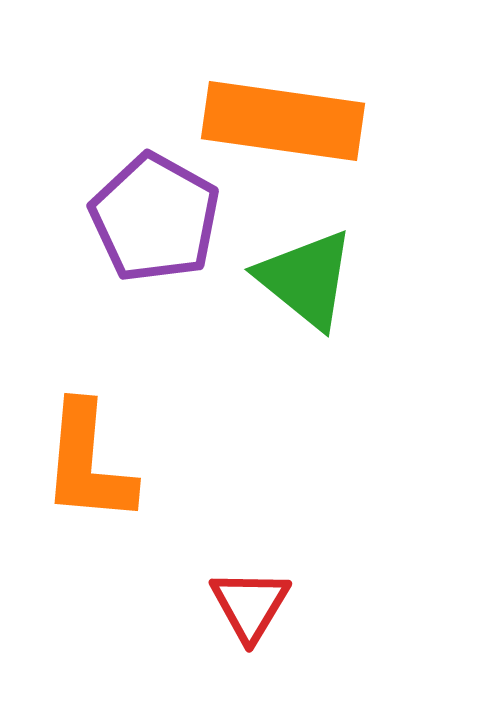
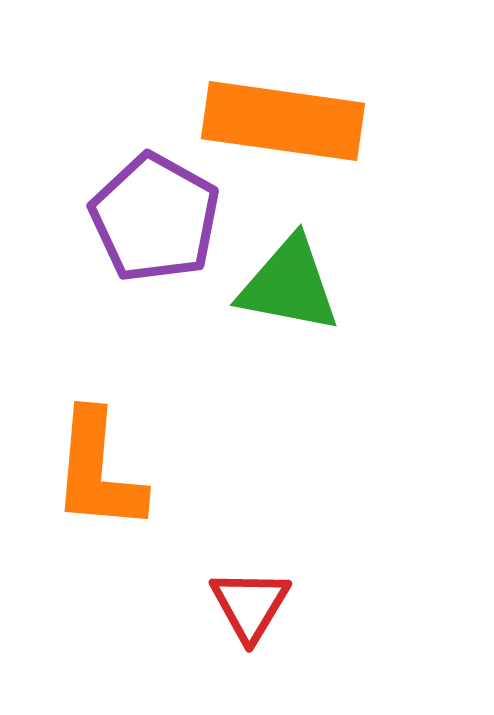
green triangle: moved 17 px left, 6 px down; rotated 28 degrees counterclockwise
orange L-shape: moved 10 px right, 8 px down
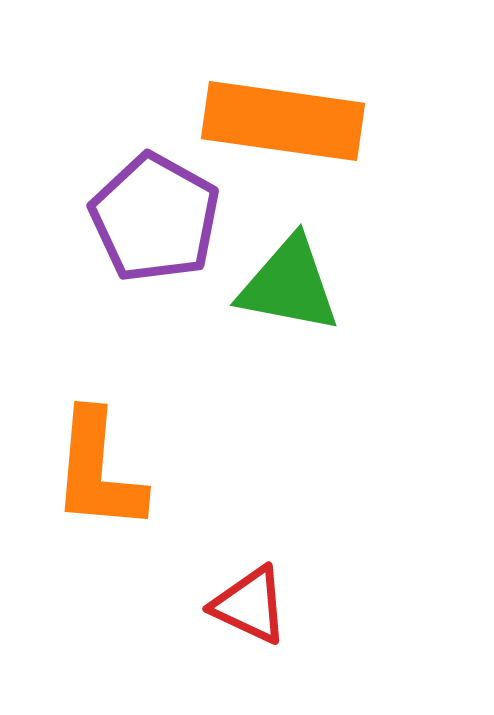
red triangle: rotated 36 degrees counterclockwise
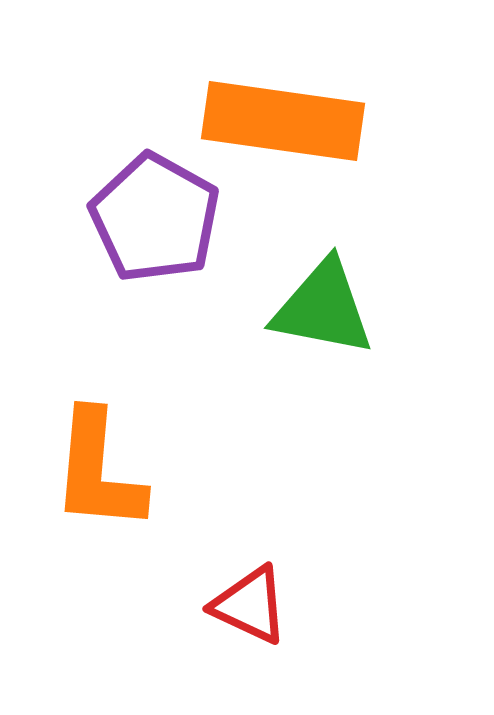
green triangle: moved 34 px right, 23 px down
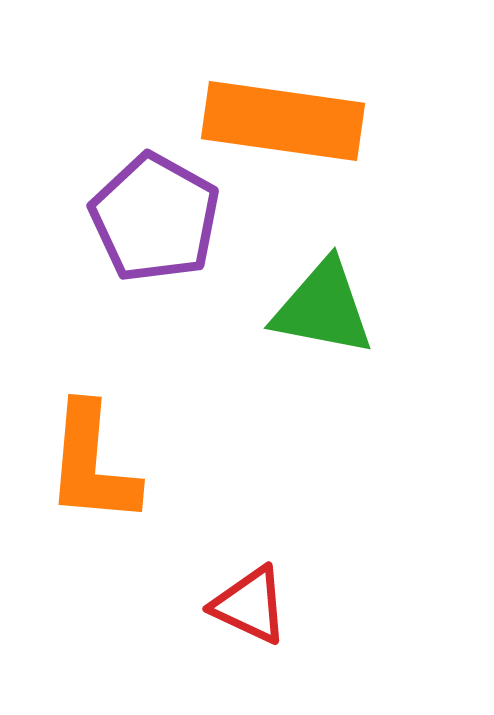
orange L-shape: moved 6 px left, 7 px up
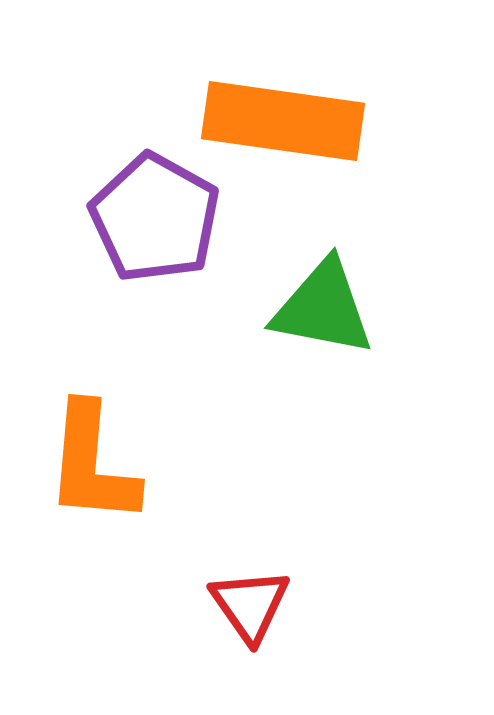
red triangle: rotated 30 degrees clockwise
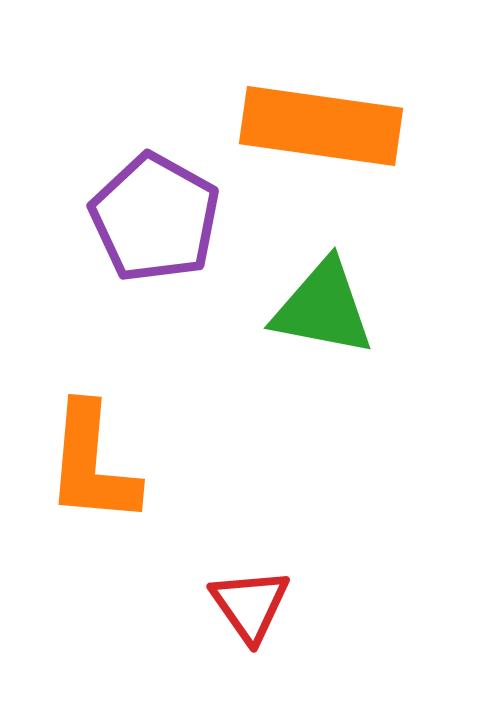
orange rectangle: moved 38 px right, 5 px down
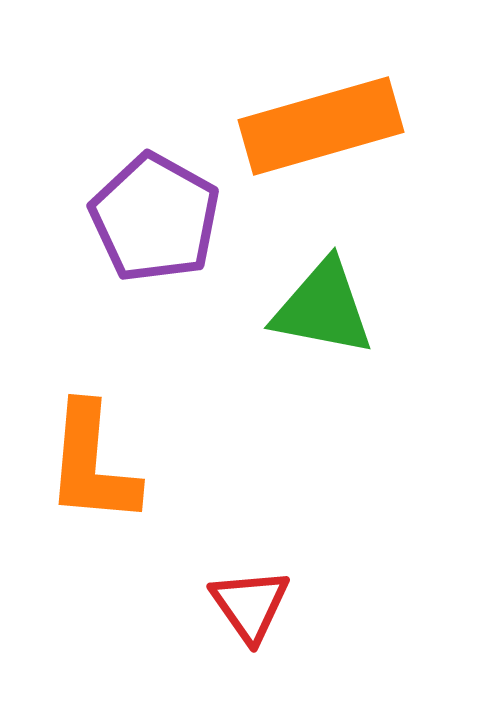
orange rectangle: rotated 24 degrees counterclockwise
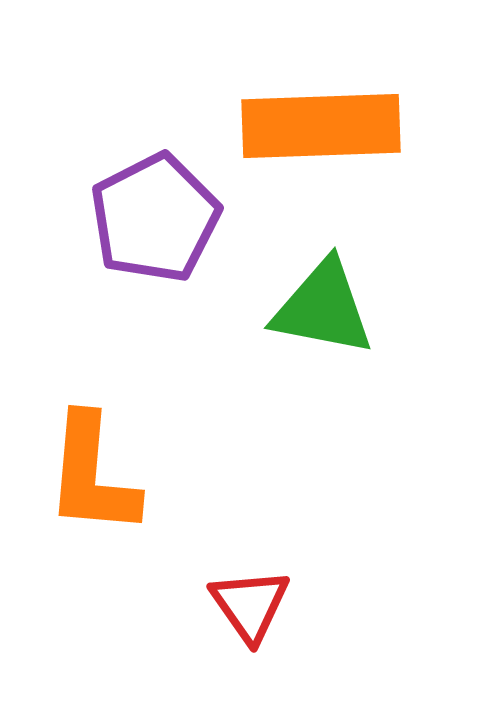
orange rectangle: rotated 14 degrees clockwise
purple pentagon: rotated 16 degrees clockwise
orange L-shape: moved 11 px down
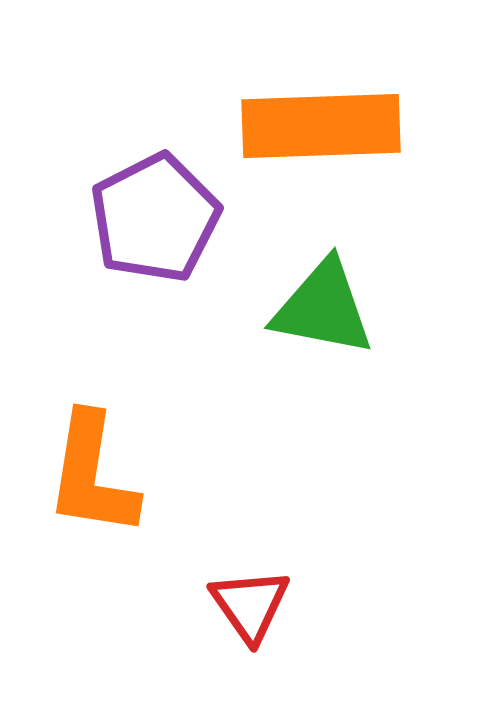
orange L-shape: rotated 4 degrees clockwise
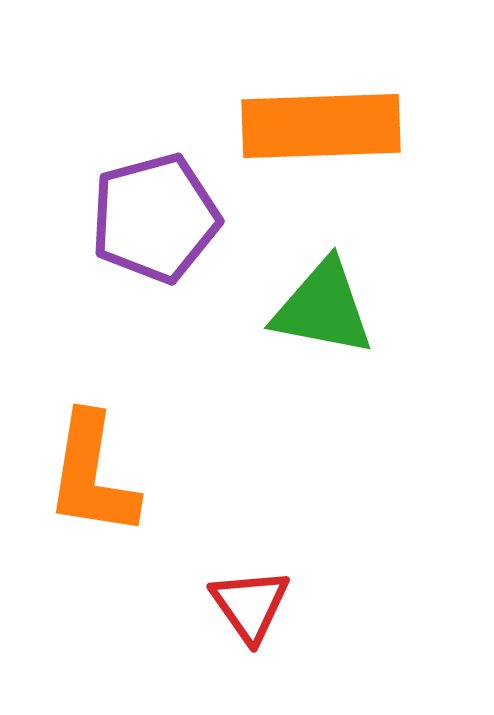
purple pentagon: rotated 12 degrees clockwise
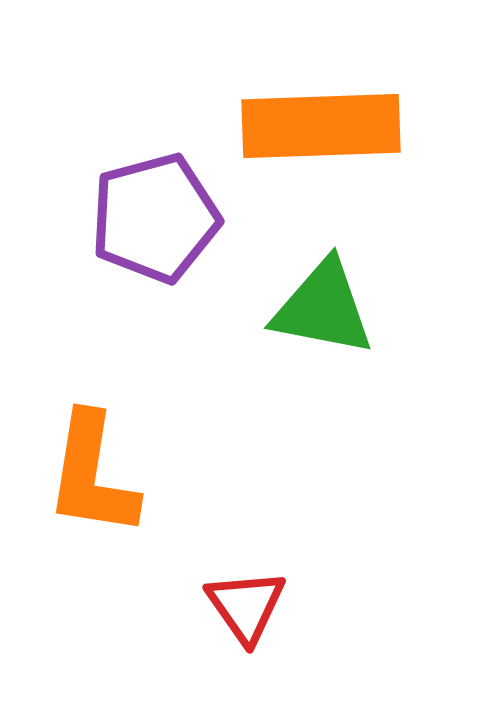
red triangle: moved 4 px left, 1 px down
